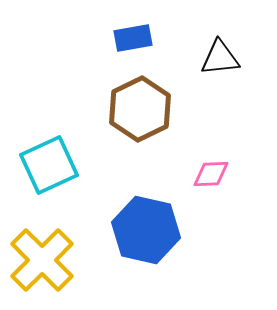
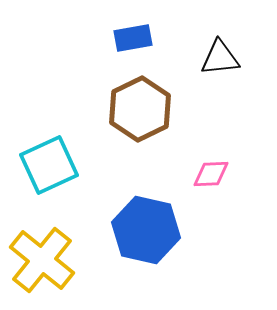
yellow cross: rotated 6 degrees counterclockwise
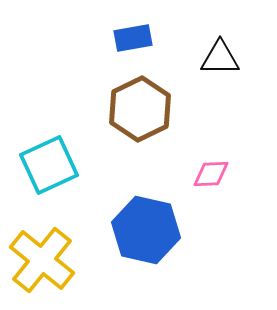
black triangle: rotated 6 degrees clockwise
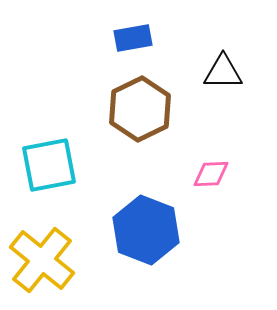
black triangle: moved 3 px right, 14 px down
cyan square: rotated 14 degrees clockwise
blue hexagon: rotated 8 degrees clockwise
